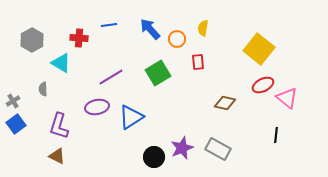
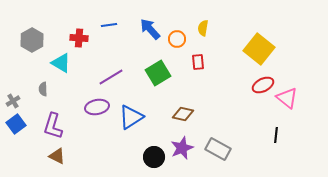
brown diamond: moved 42 px left, 11 px down
purple L-shape: moved 6 px left
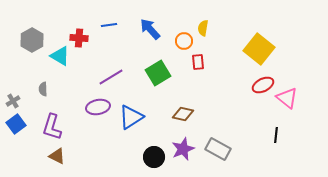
orange circle: moved 7 px right, 2 px down
cyan triangle: moved 1 px left, 7 px up
purple ellipse: moved 1 px right
purple L-shape: moved 1 px left, 1 px down
purple star: moved 1 px right, 1 px down
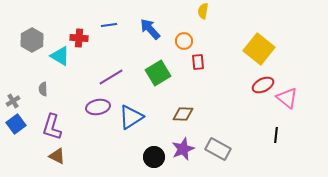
yellow semicircle: moved 17 px up
brown diamond: rotated 10 degrees counterclockwise
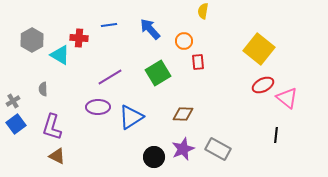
cyan triangle: moved 1 px up
purple line: moved 1 px left
purple ellipse: rotated 10 degrees clockwise
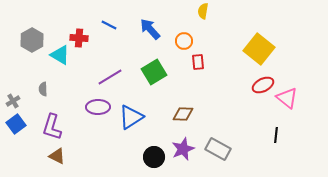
blue line: rotated 35 degrees clockwise
green square: moved 4 px left, 1 px up
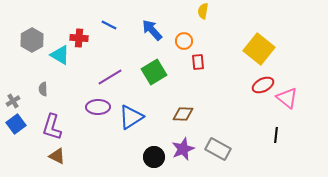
blue arrow: moved 2 px right, 1 px down
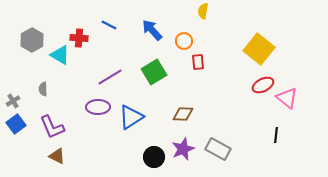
purple L-shape: rotated 40 degrees counterclockwise
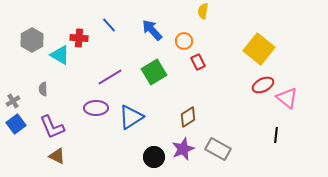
blue line: rotated 21 degrees clockwise
red rectangle: rotated 21 degrees counterclockwise
purple ellipse: moved 2 px left, 1 px down
brown diamond: moved 5 px right, 3 px down; rotated 35 degrees counterclockwise
